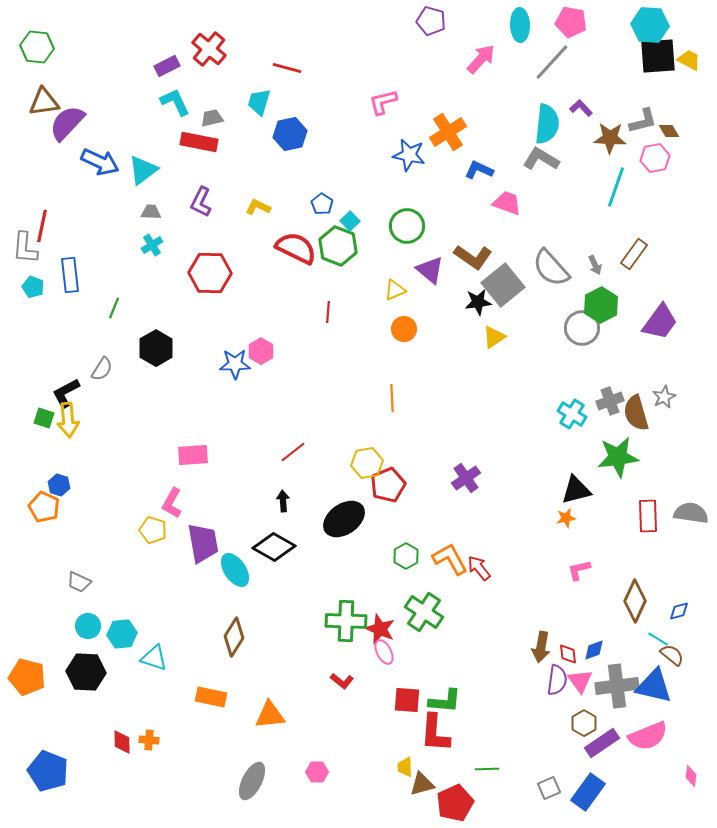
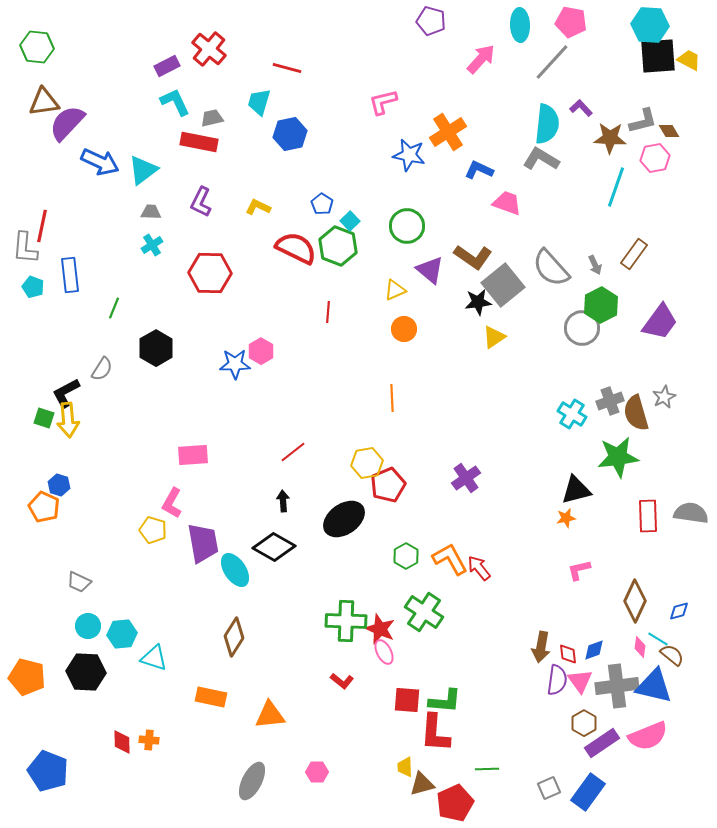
pink diamond at (691, 776): moved 51 px left, 129 px up
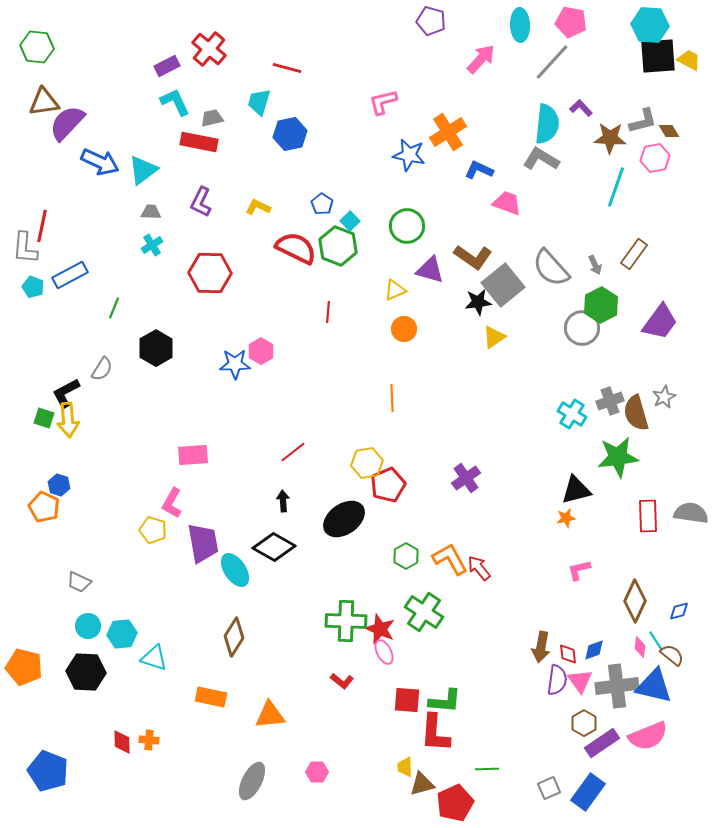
purple triangle at (430, 270): rotated 24 degrees counterclockwise
blue rectangle at (70, 275): rotated 68 degrees clockwise
cyan line at (658, 639): moved 2 px left, 2 px down; rotated 25 degrees clockwise
orange pentagon at (27, 677): moved 3 px left, 10 px up
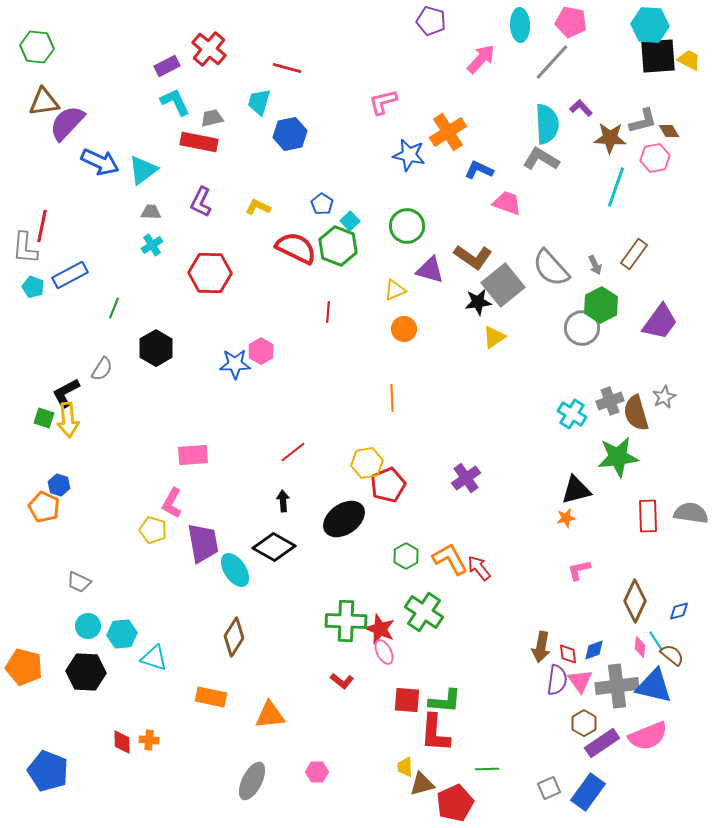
cyan semicircle at (547, 124): rotated 9 degrees counterclockwise
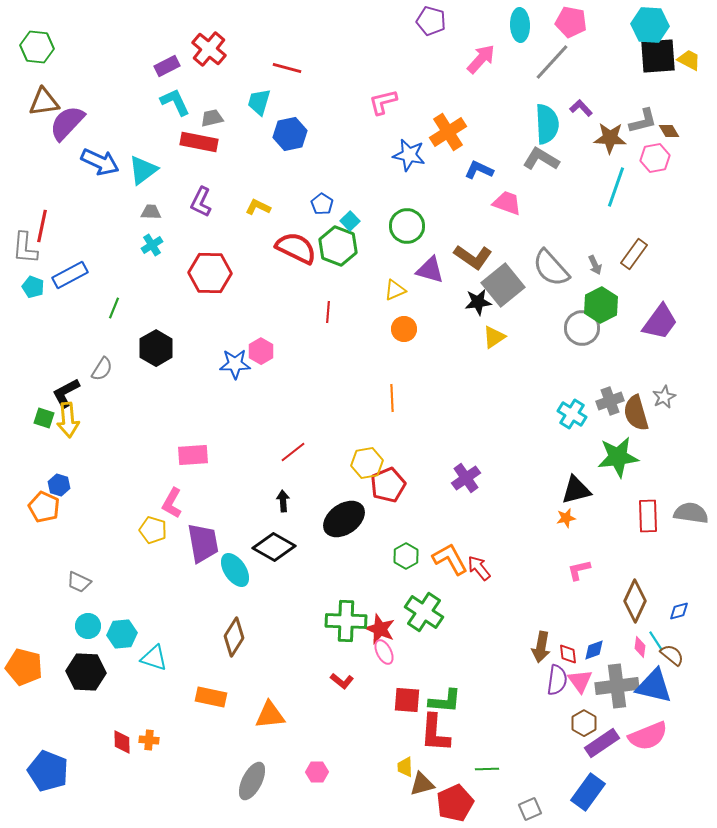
gray square at (549, 788): moved 19 px left, 21 px down
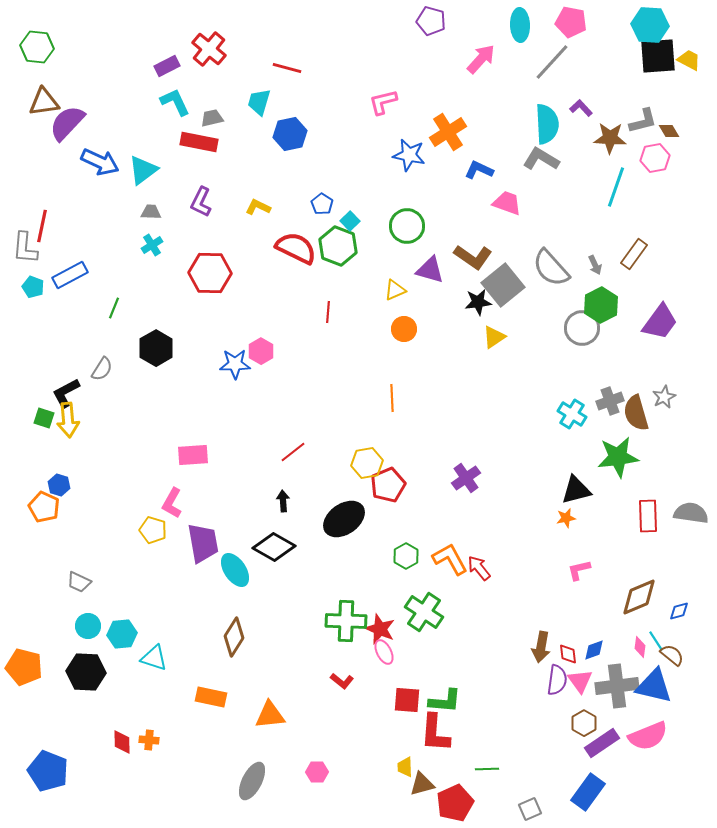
brown diamond at (635, 601): moved 4 px right, 4 px up; rotated 42 degrees clockwise
